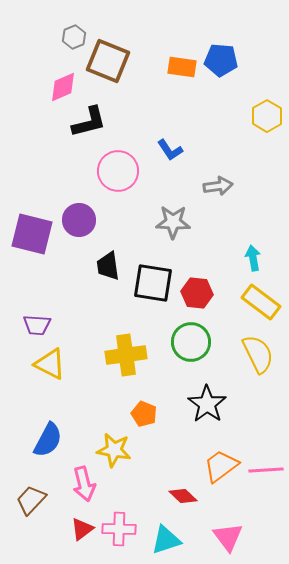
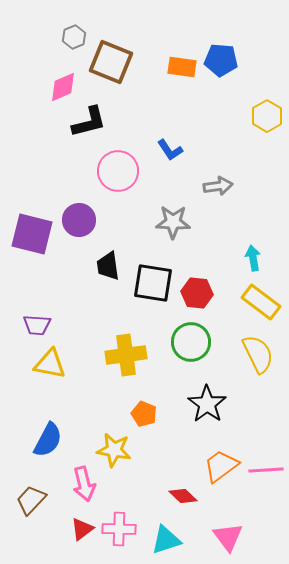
brown square: moved 3 px right, 1 px down
yellow triangle: rotated 16 degrees counterclockwise
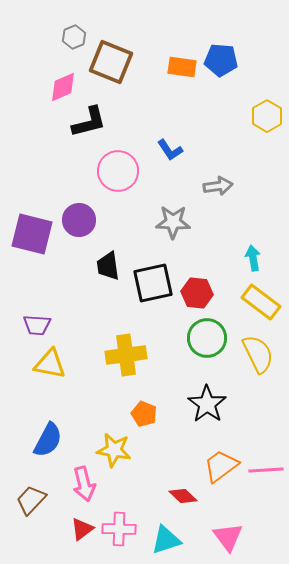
black square: rotated 21 degrees counterclockwise
green circle: moved 16 px right, 4 px up
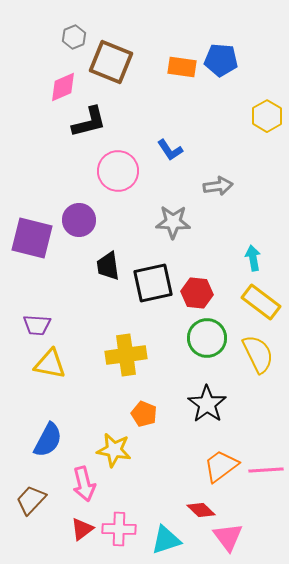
purple square: moved 4 px down
red diamond: moved 18 px right, 14 px down
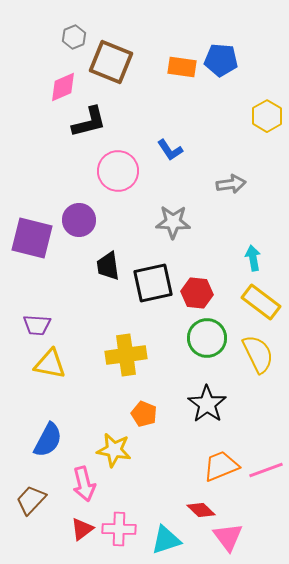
gray arrow: moved 13 px right, 2 px up
orange trapezoid: rotated 15 degrees clockwise
pink line: rotated 16 degrees counterclockwise
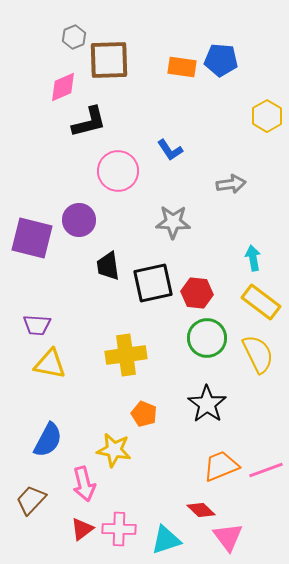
brown square: moved 2 px left, 2 px up; rotated 24 degrees counterclockwise
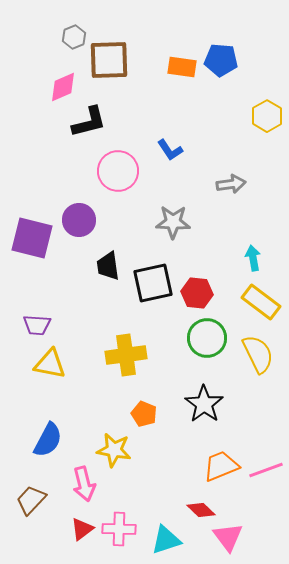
black star: moved 3 px left
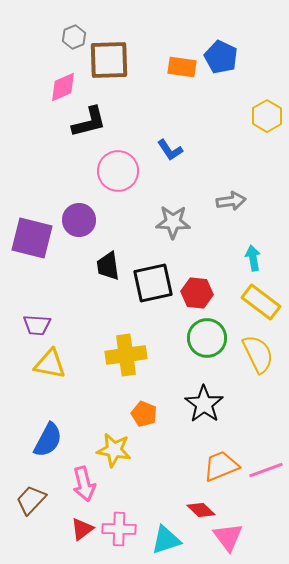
blue pentagon: moved 3 px up; rotated 20 degrees clockwise
gray arrow: moved 17 px down
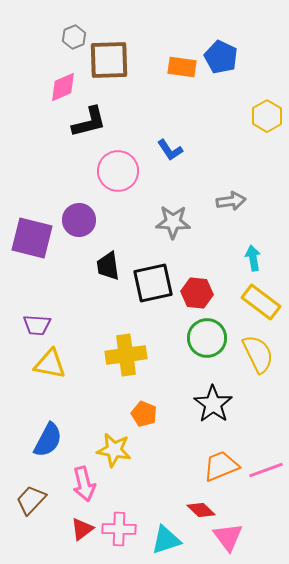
black star: moved 9 px right
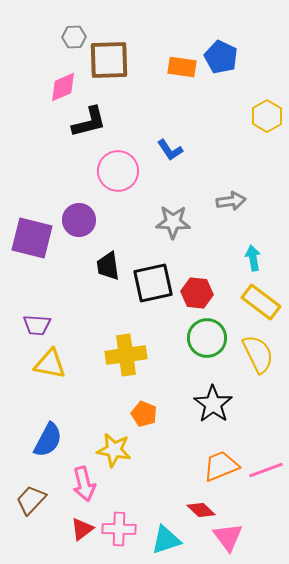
gray hexagon: rotated 20 degrees clockwise
